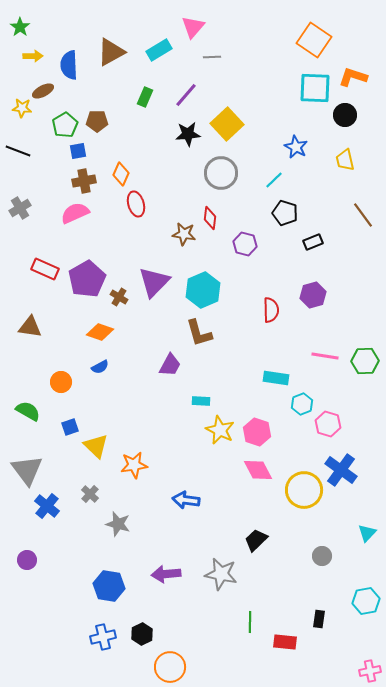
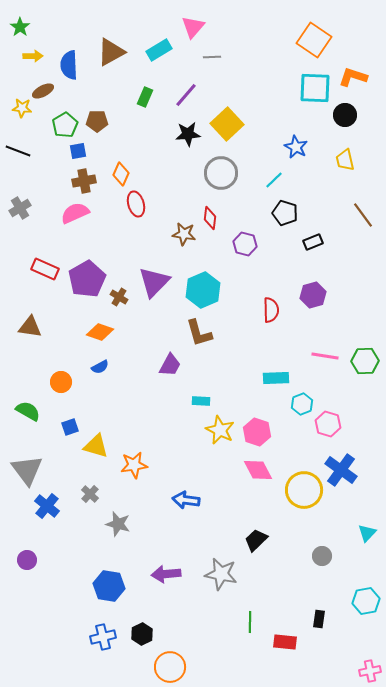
cyan rectangle at (276, 378): rotated 10 degrees counterclockwise
yellow triangle at (96, 446): rotated 28 degrees counterclockwise
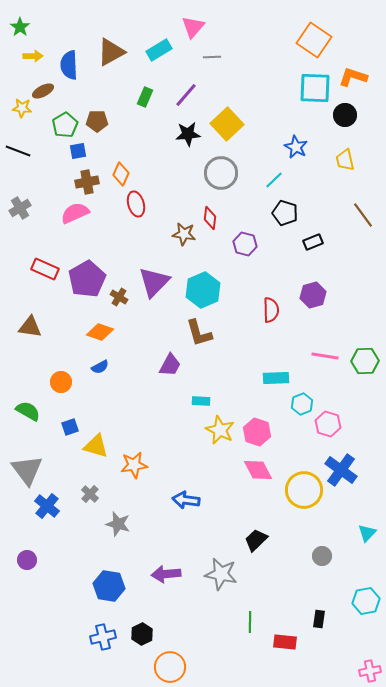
brown cross at (84, 181): moved 3 px right, 1 px down
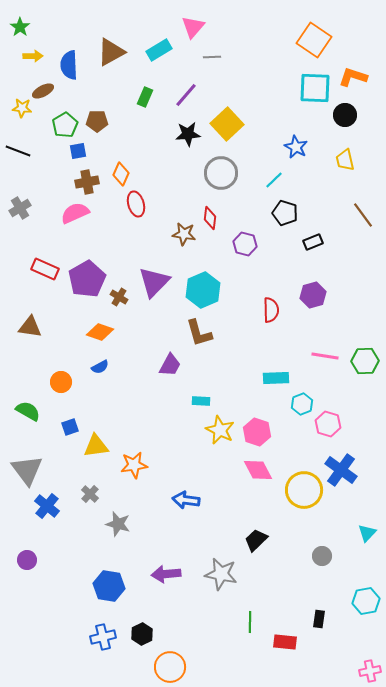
yellow triangle at (96, 446): rotated 24 degrees counterclockwise
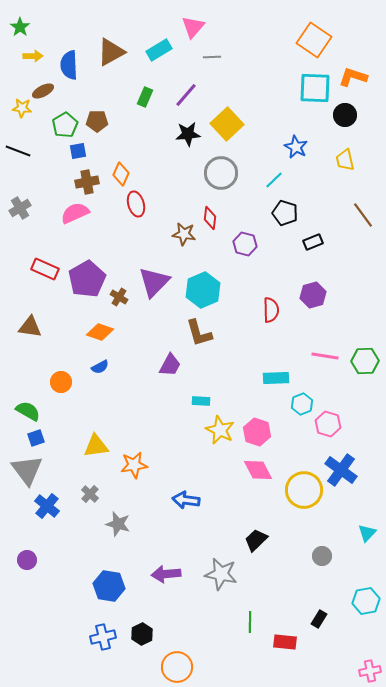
blue square at (70, 427): moved 34 px left, 11 px down
black rectangle at (319, 619): rotated 24 degrees clockwise
orange circle at (170, 667): moved 7 px right
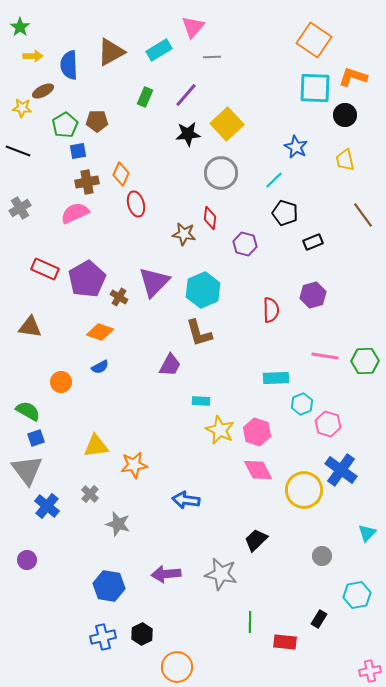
cyan hexagon at (366, 601): moved 9 px left, 6 px up
